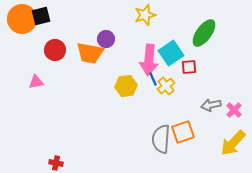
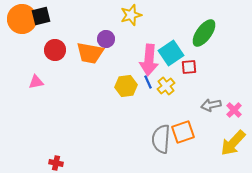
yellow star: moved 14 px left
blue line: moved 5 px left, 3 px down
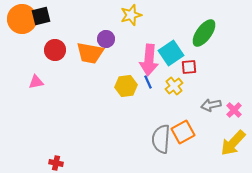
yellow cross: moved 8 px right
orange square: rotated 10 degrees counterclockwise
